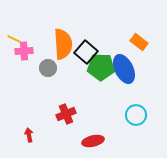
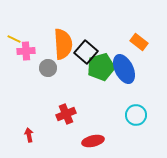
pink cross: moved 2 px right
green pentagon: rotated 16 degrees counterclockwise
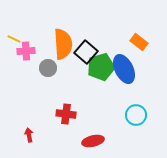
red cross: rotated 30 degrees clockwise
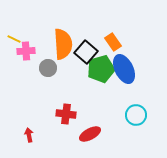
orange rectangle: moved 26 px left; rotated 18 degrees clockwise
green pentagon: moved 2 px down
red ellipse: moved 3 px left, 7 px up; rotated 15 degrees counterclockwise
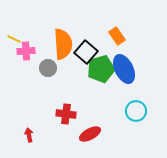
orange rectangle: moved 4 px right, 6 px up
cyan circle: moved 4 px up
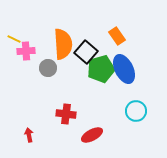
red ellipse: moved 2 px right, 1 px down
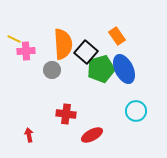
gray circle: moved 4 px right, 2 px down
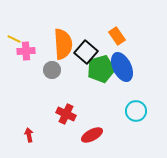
blue ellipse: moved 2 px left, 2 px up
red cross: rotated 18 degrees clockwise
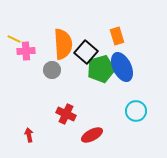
orange rectangle: rotated 18 degrees clockwise
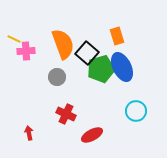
orange semicircle: rotated 16 degrees counterclockwise
black square: moved 1 px right, 1 px down
gray circle: moved 5 px right, 7 px down
red arrow: moved 2 px up
